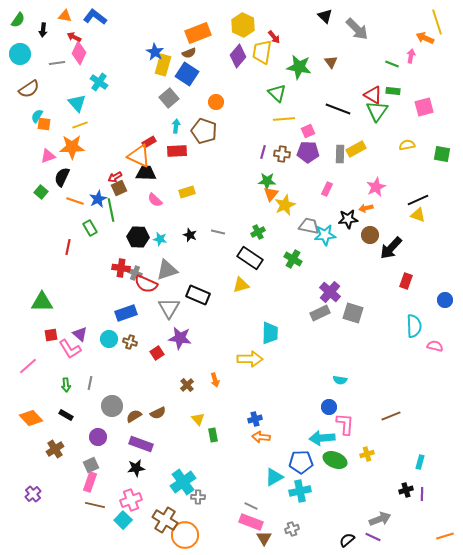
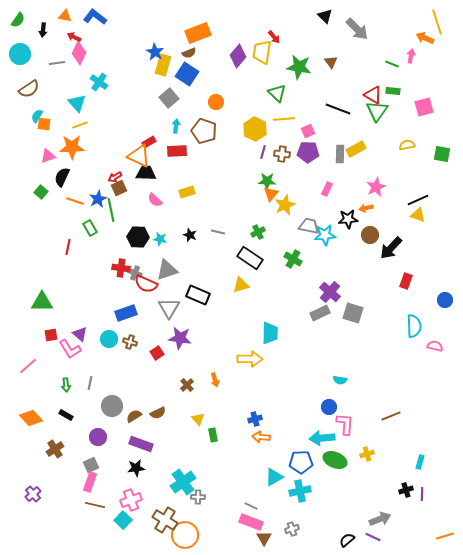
yellow hexagon at (243, 25): moved 12 px right, 104 px down
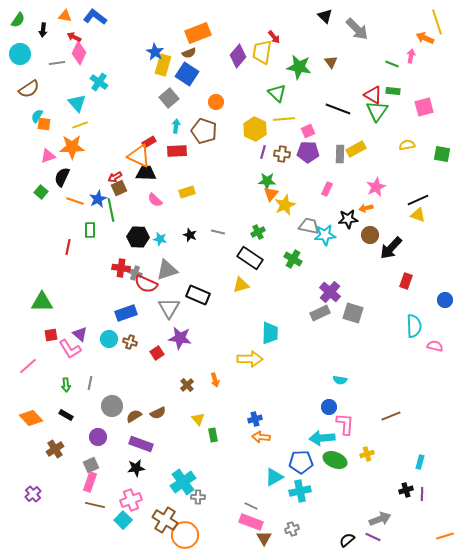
green rectangle at (90, 228): moved 2 px down; rotated 28 degrees clockwise
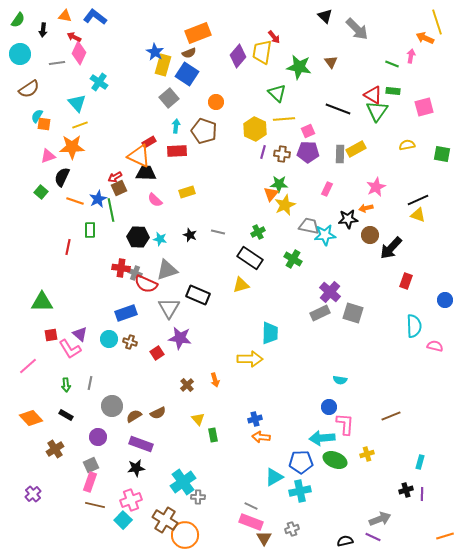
green star at (267, 181): moved 12 px right, 3 px down
black semicircle at (347, 540): moved 2 px left, 1 px down; rotated 28 degrees clockwise
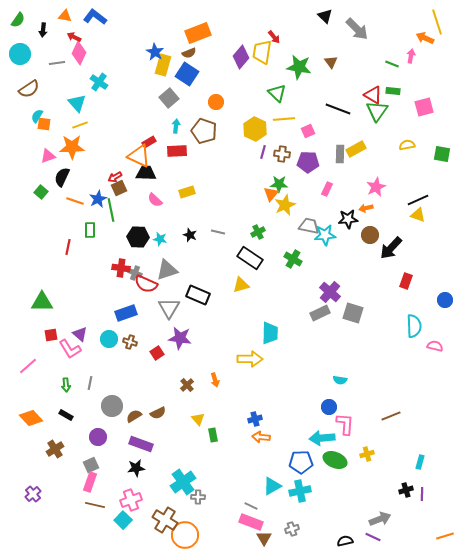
purple diamond at (238, 56): moved 3 px right, 1 px down
purple pentagon at (308, 152): moved 10 px down
cyan triangle at (274, 477): moved 2 px left, 9 px down
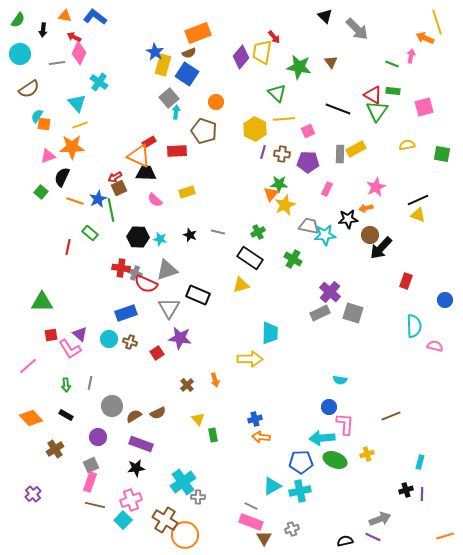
cyan arrow at (176, 126): moved 14 px up
green rectangle at (90, 230): moved 3 px down; rotated 49 degrees counterclockwise
black arrow at (391, 248): moved 10 px left
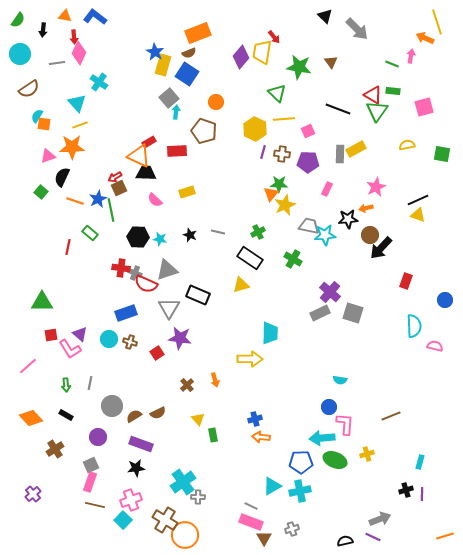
red arrow at (74, 37): rotated 120 degrees counterclockwise
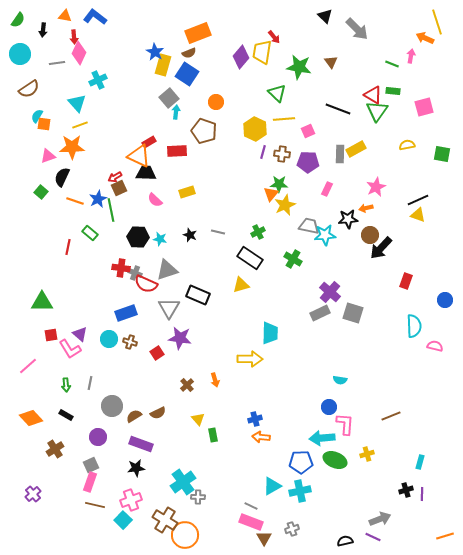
cyan cross at (99, 82): moved 1 px left, 2 px up; rotated 30 degrees clockwise
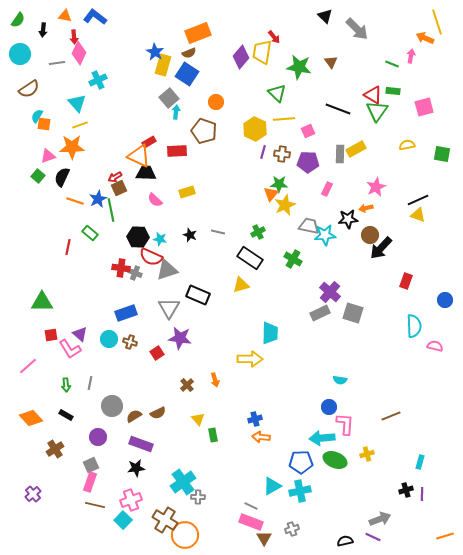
green square at (41, 192): moved 3 px left, 16 px up
red semicircle at (146, 284): moved 5 px right, 27 px up
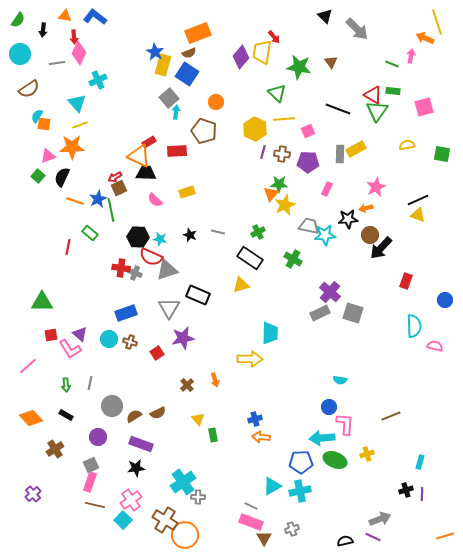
purple star at (180, 338): moved 3 px right; rotated 20 degrees counterclockwise
pink cross at (131, 500): rotated 15 degrees counterclockwise
